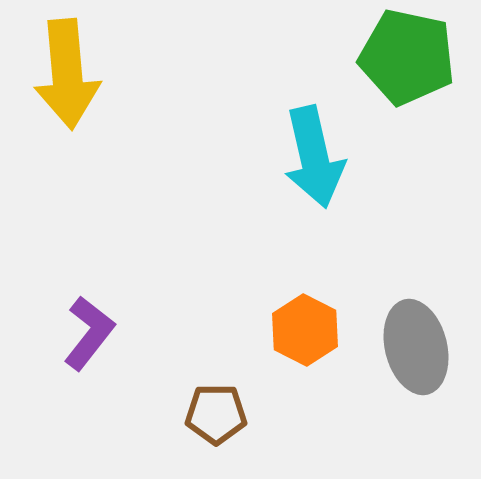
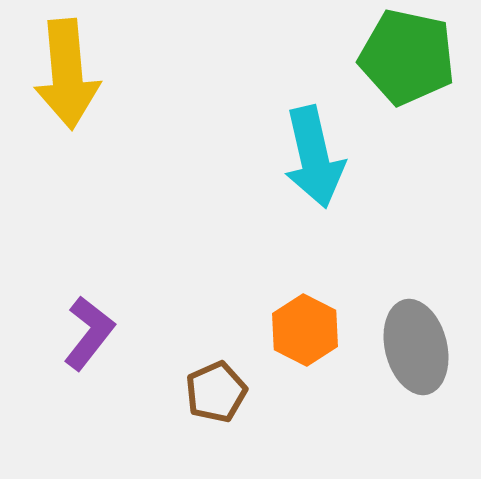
brown pentagon: moved 22 px up; rotated 24 degrees counterclockwise
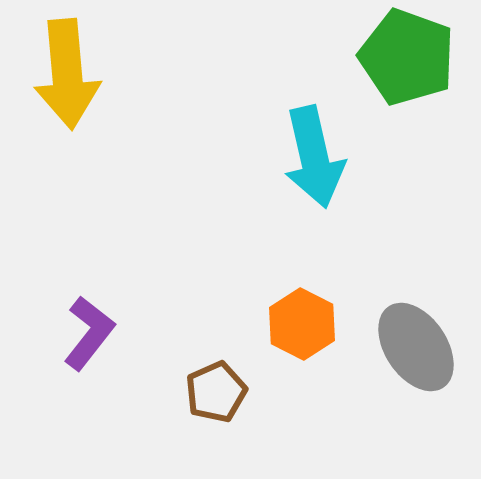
green pentagon: rotated 8 degrees clockwise
orange hexagon: moved 3 px left, 6 px up
gray ellipse: rotated 20 degrees counterclockwise
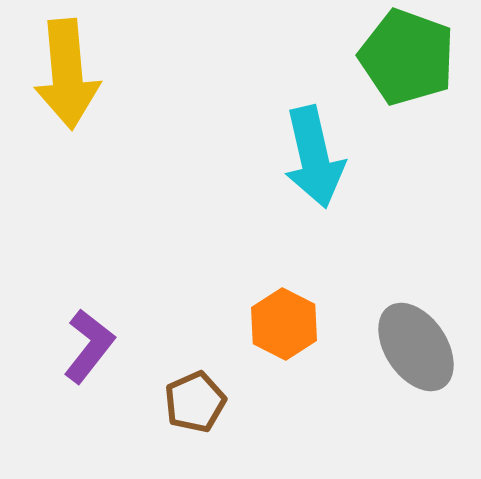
orange hexagon: moved 18 px left
purple L-shape: moved 13 px down
brown pentagon: moved 21 px left, 10 px down
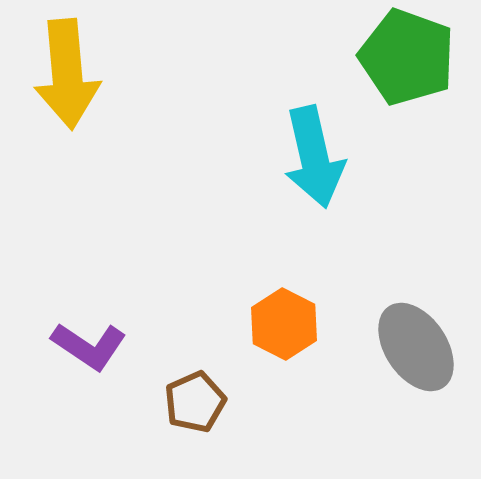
purple L-shape: rotated 86 degrees clockwise
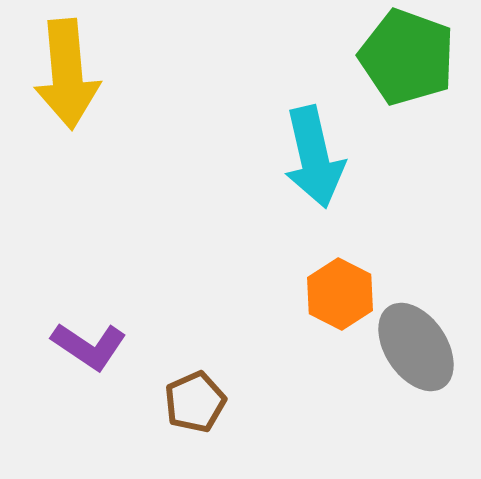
orange hexagon: moved 56 px right, 30 px up
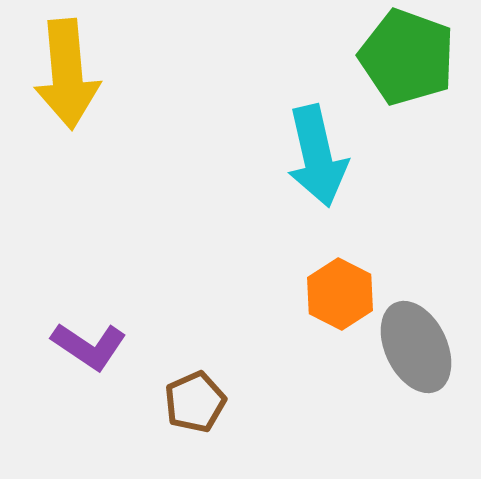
cyan arrow: moved 3 px right, 1 px up
gray ellipse: rotated 8 degrees clockwise
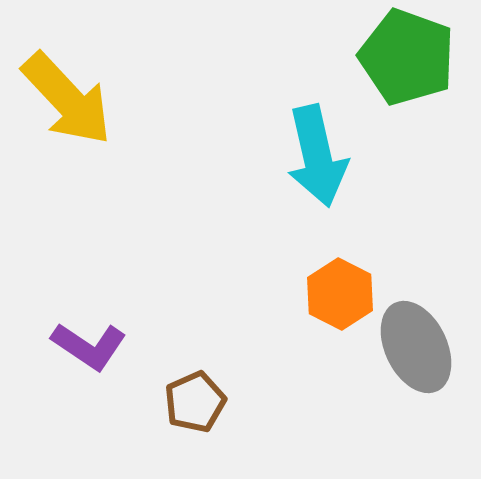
yellow arrow: moved 25 px down; rotated 38 degrees counterclockwise
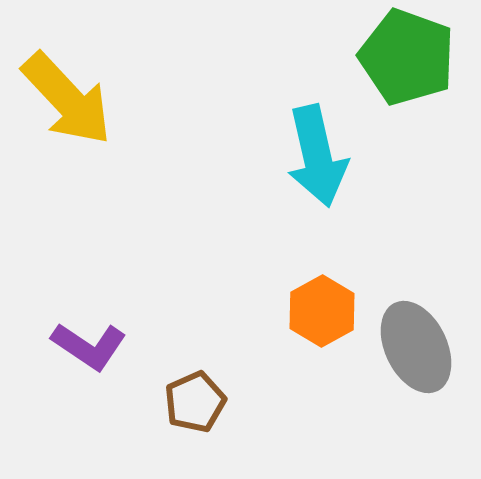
orange hexagon: moved 18 px left, 17 px down; rotated 4 degrees clockwise
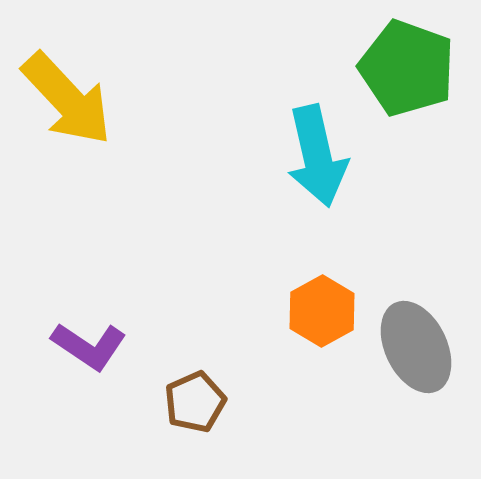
green pentagon: moved 11 px down
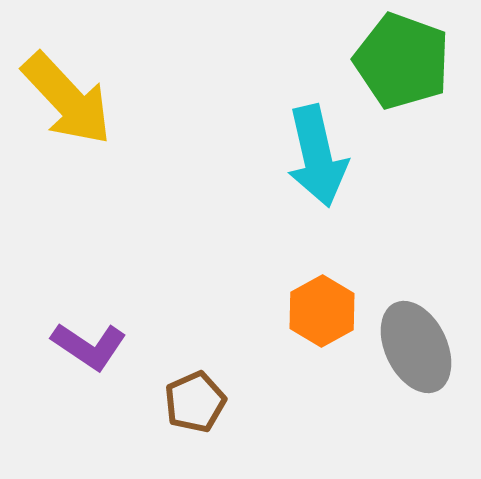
green pentagon: moved 5 px left, 7 px up
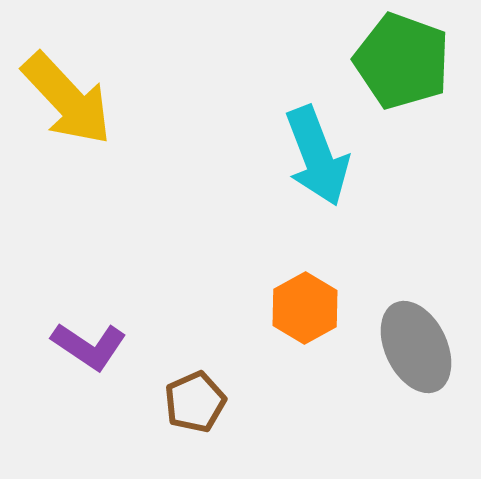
cyan arrow: rotated 8 degrees counterclockwise
orange hexagon: moved 17 px left, 3 px up
